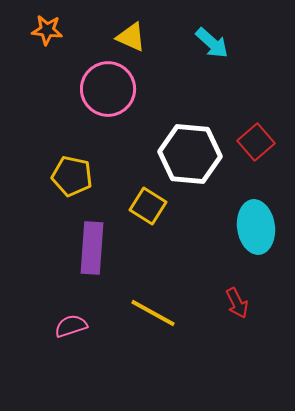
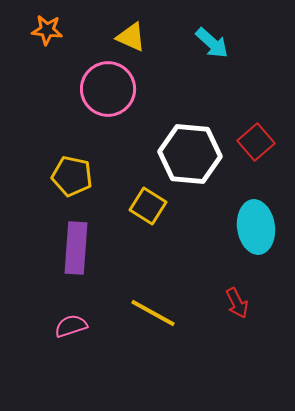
purple rectangle: moved 16 px left
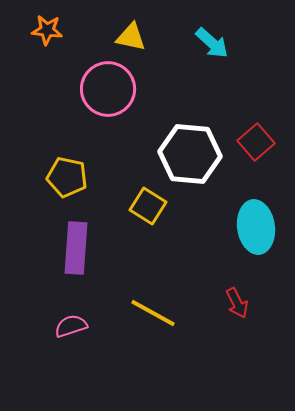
yellow triangle: rotated 12 degrees counterclockwise
yellow pentagon: moved 5 px left, 1 px down
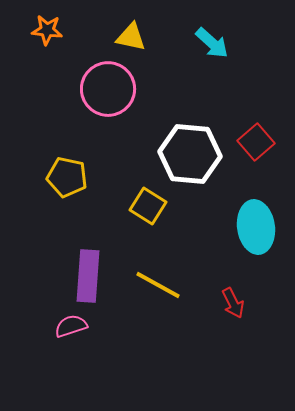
purple rectangle: moved 12 px right, 28 px down
red arrow: moved 4 px left
yellow line: moved 5 px right, 28 px up
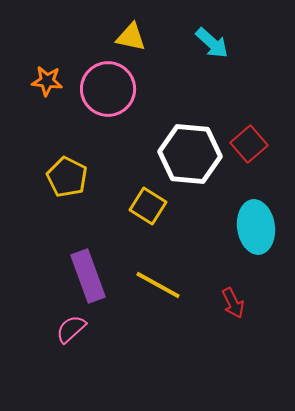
orange star: moved 51 px down
red square: moved 7 px left, 2 px down
yellow pentagon: rotated 15 degrees clockwise
purple rectangle: rotated 24 degrees counterclockwise
pink semicircle: moved 3 px down; rotated 24 degrees counterclockwise
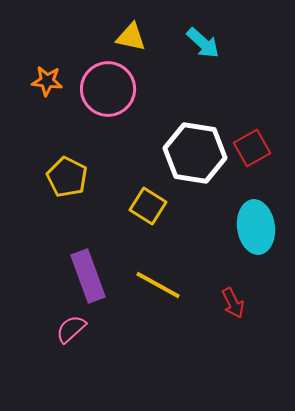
cyan arrow: moved 9 px left
red square: moved 3 px right, 4 px down; rotated 12 degrees clockwise
white hexagon: moved 5 px right, 1 px up; rotated 4 degrees clockwise
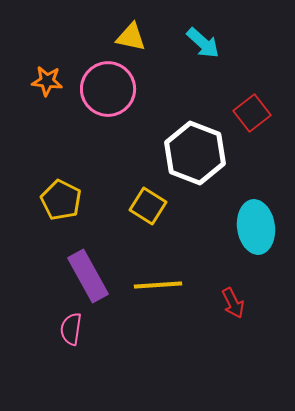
red square: moved 35 px up; rotated 9 degrees counterclockwise
white hexagon: rotated 12 degrees clockwise
yellow pentagon: moved 6 px left, 23 px down
purple rectangle: rotated 9 degrees counterclockwise
yellow line: rotated 33 degrees counterclockwise
pink semicircle: rotated 40 degrees counterclockwise
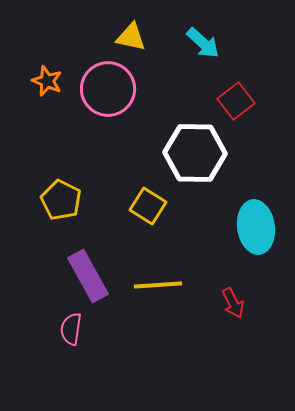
orange star: rotated 16 degrees clockwise
red square: moved 16 px left, 12 px up
white hexagon: rotated 20 degrees counterclockwise
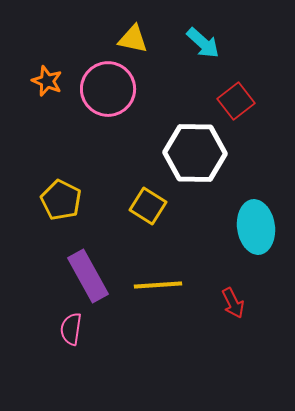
yellow triangle: moved 2 px right, 2 px down
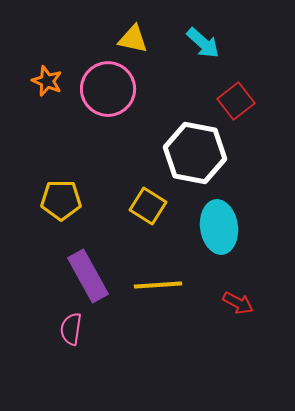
white hexagon: rotated 10 degrees clockwise
yellow pentagon: rotated 27 degrees counterclockwise
cyan ellipse: moved 37 px left
red arrow: moved 5 px right; rotated 36 degrees counterclockwise
